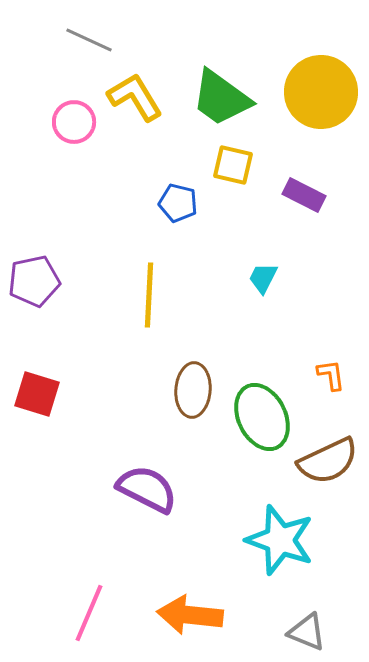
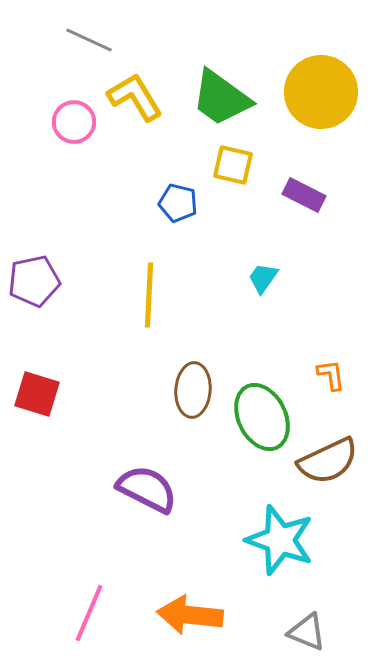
cyan trapezoid: rotated 8 degrees clockwise
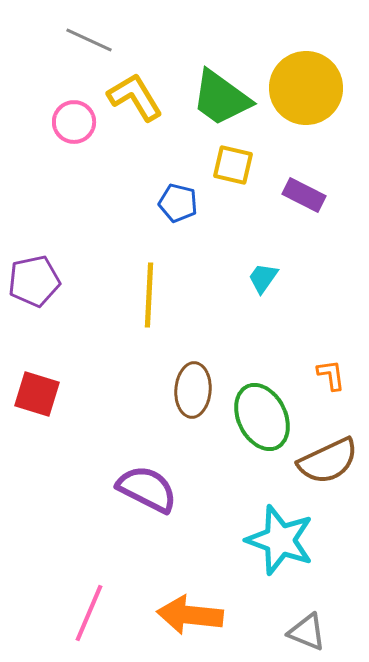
yellow circle: moved 15 px left, 4 px up
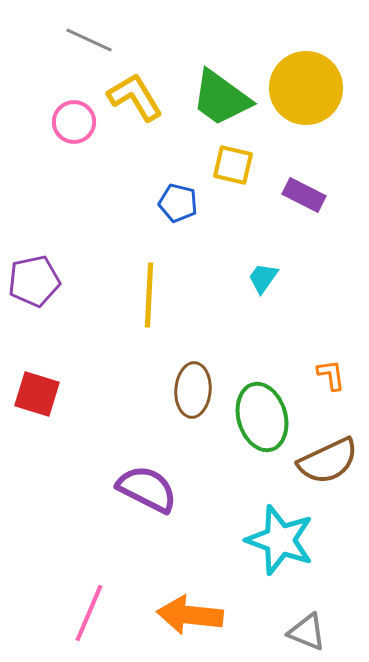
green ellipse: rotated 10 degrees clockwise
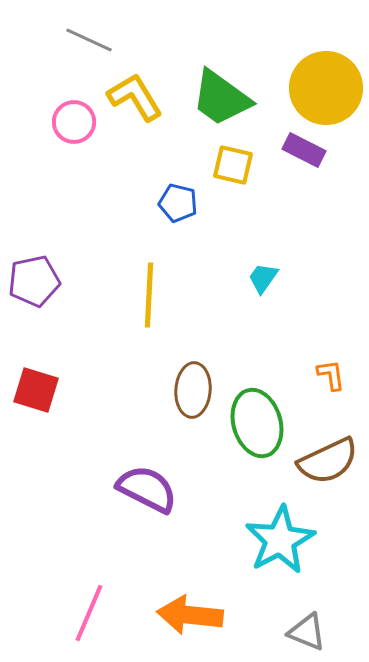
yellow circle: moved 20 px right
purple rectangle: moved 45 px up
red square: moved 1 px left, 4 px up
green ellipse: moved 5 px left, 6 px down
cyan star: rotated 24 degrees clockwise
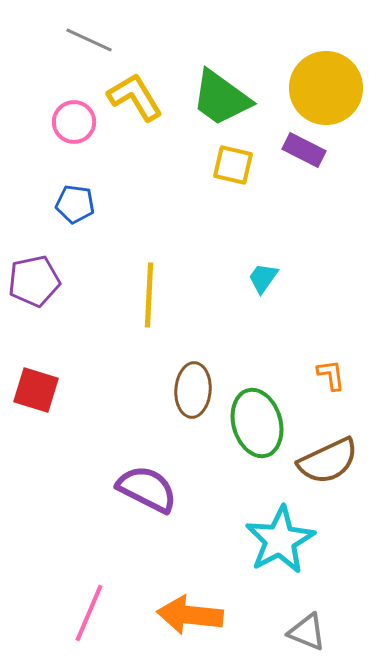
blue pentagon: moved 103 px left, 1 px down; rotated 6 degrees counterclockwise
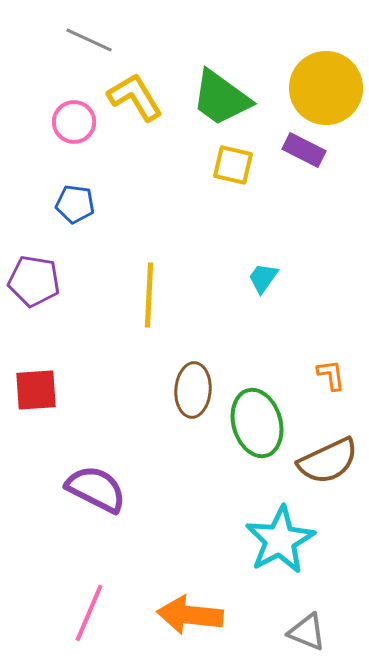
purple pentagon: rotated 21 degrees clockwise
red square: rotated 21 degrees counterclockwise
purple semicircle: moved 51 px left
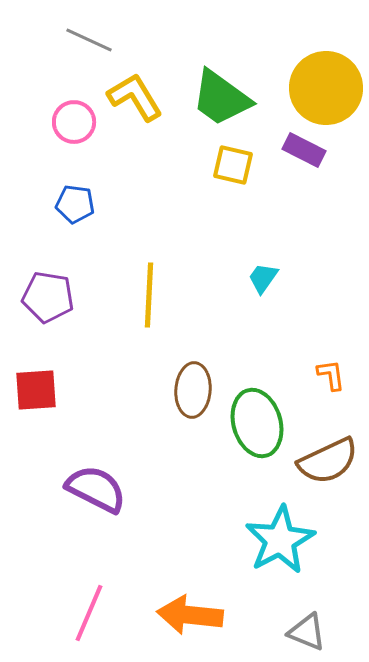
purple pentagon: moved 14 px right, 16 px down
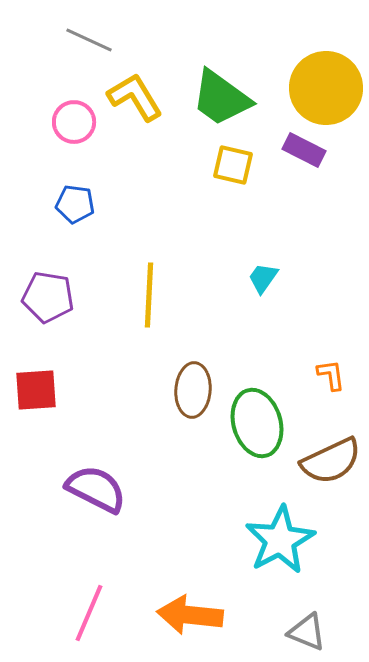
brown semicircle: moved 3 px right
